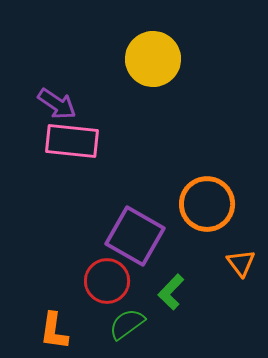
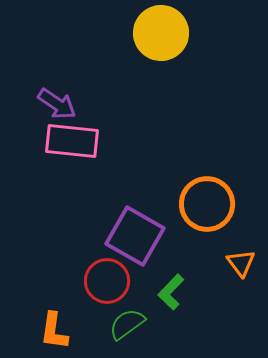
yellow circle: moved 8 px right, 26 px up
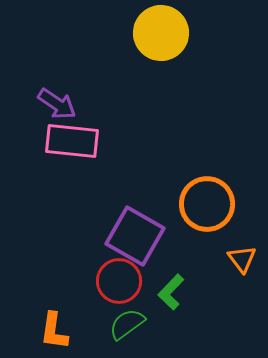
orange triangle: moved 1 px right, 4 px up
red circle: moved 12 px right
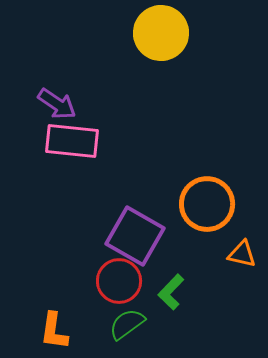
orange triangle: moved 5 px up; rotated 40 degrees counterclockwise
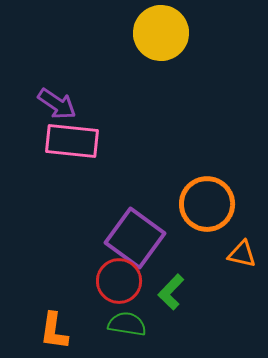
purple square: moved 2 px down; rotated 6 degrees clockwise
green semicircle: rotated 45 degrees clockwise
